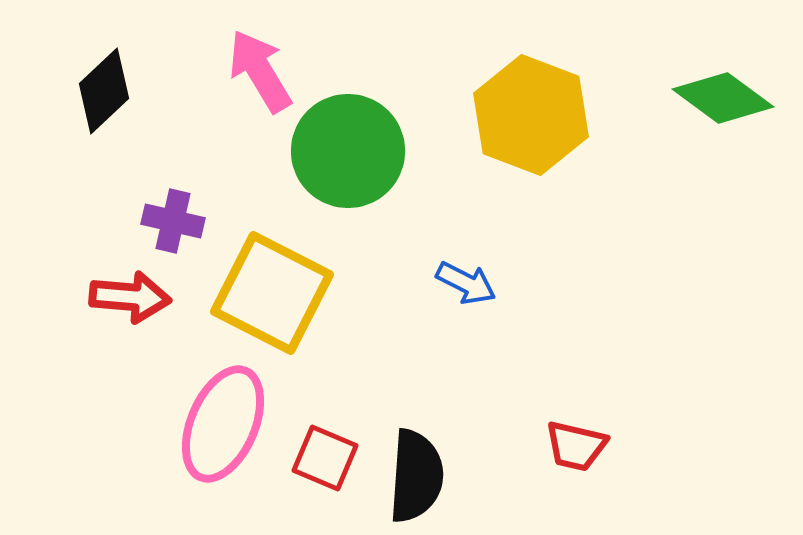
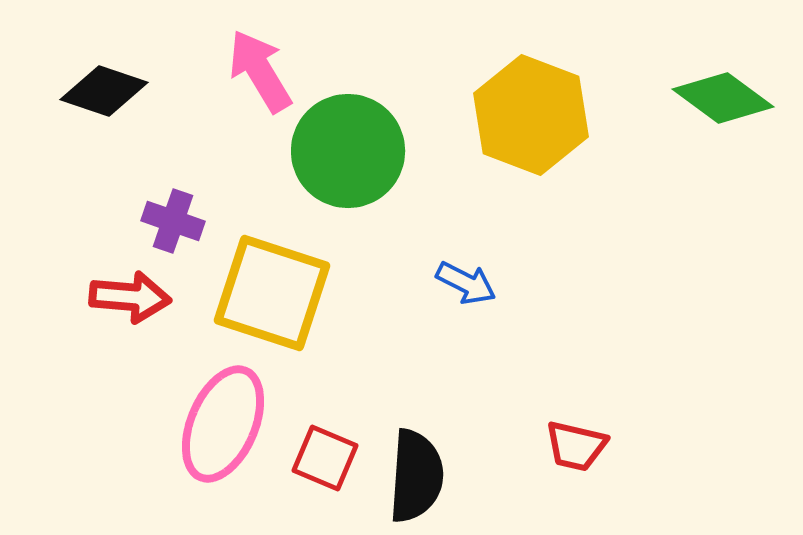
black diamond: rotated 62 degrees clockwise
purple cross: rotated 6 degrees clockwise
yellow square: rotated 9 degrees counterclockwise
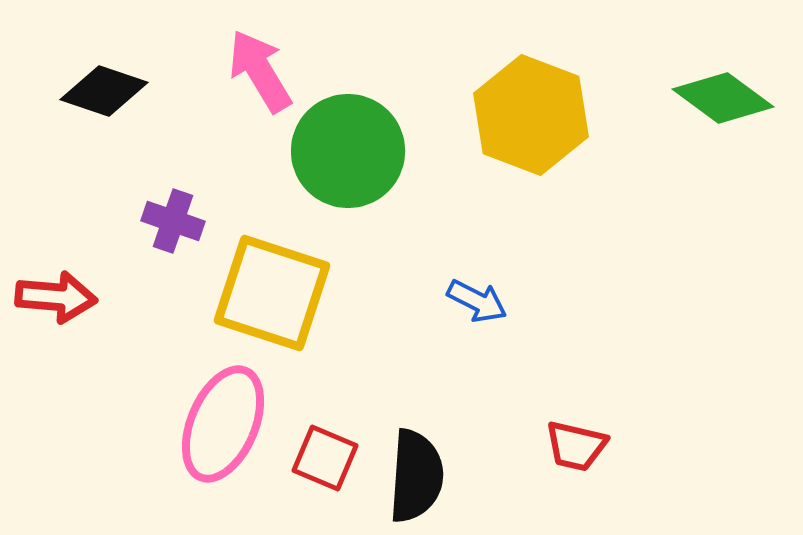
blue arrow: moved 11 px right, 18 px down
red arrow: moved 74 px left
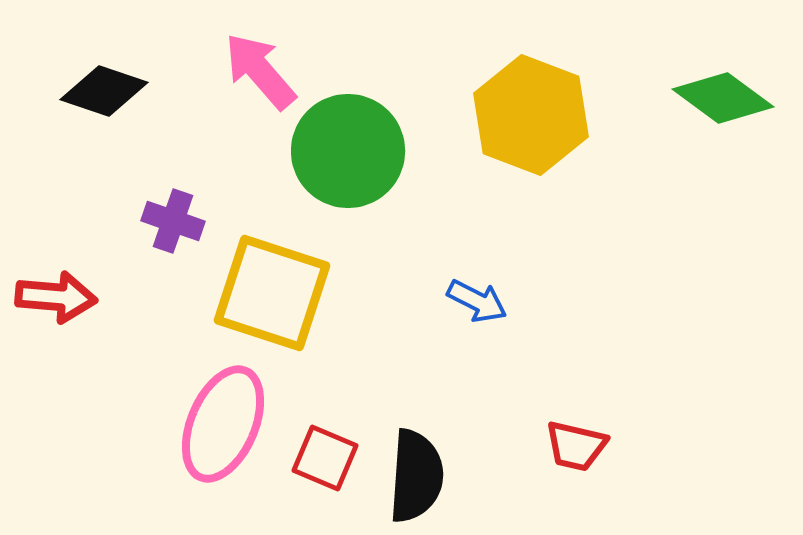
pink arrow: rotated 10 degrees counterclockwise
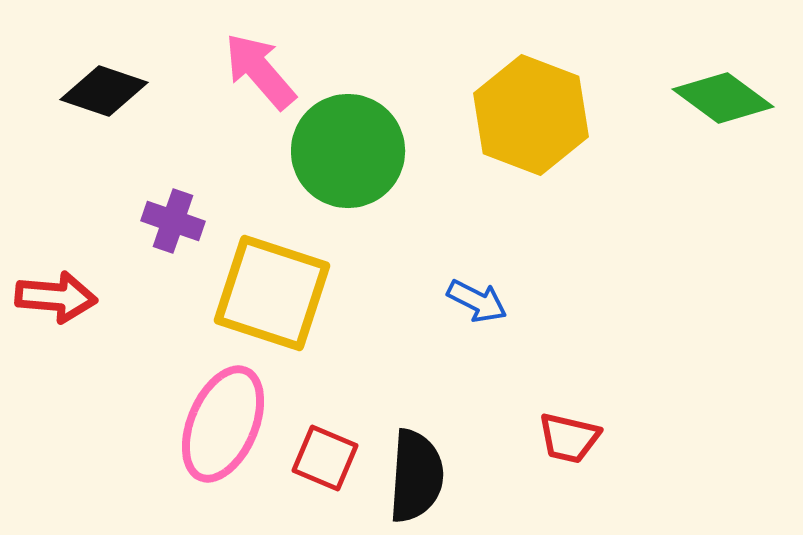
red trapezoid: moved 7 px left, 8 px up
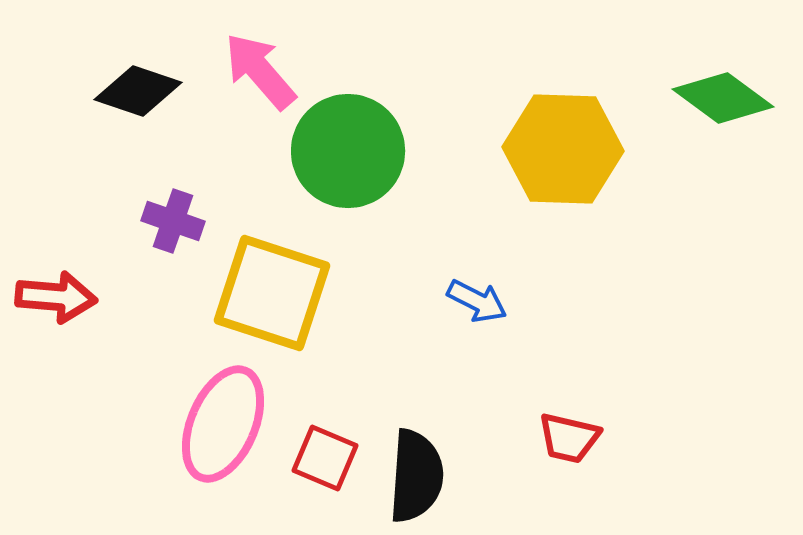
black diamond: moved 34 px right
yellow hexagon: moved 32 px right, 34 px down; rotated 19 degrees counterclockwise
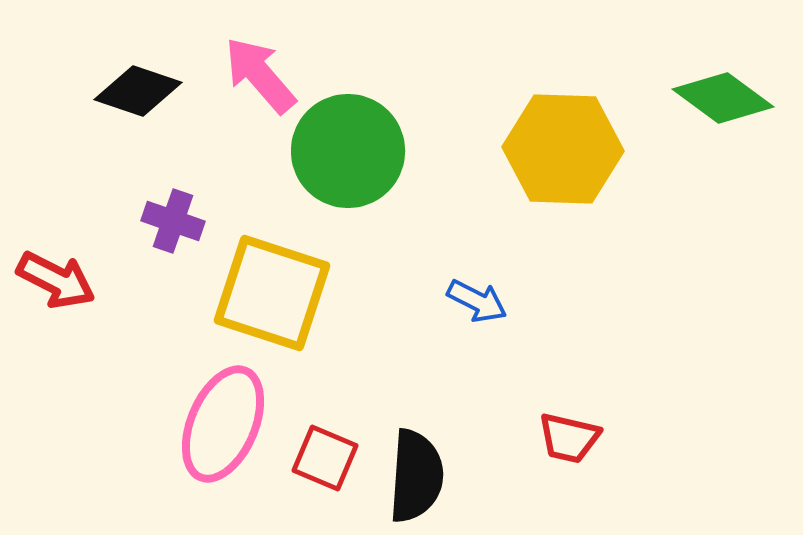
pink arrow: moved 4 px down
red arrow: moved 17 px up; rotated 22 degrees clockwise
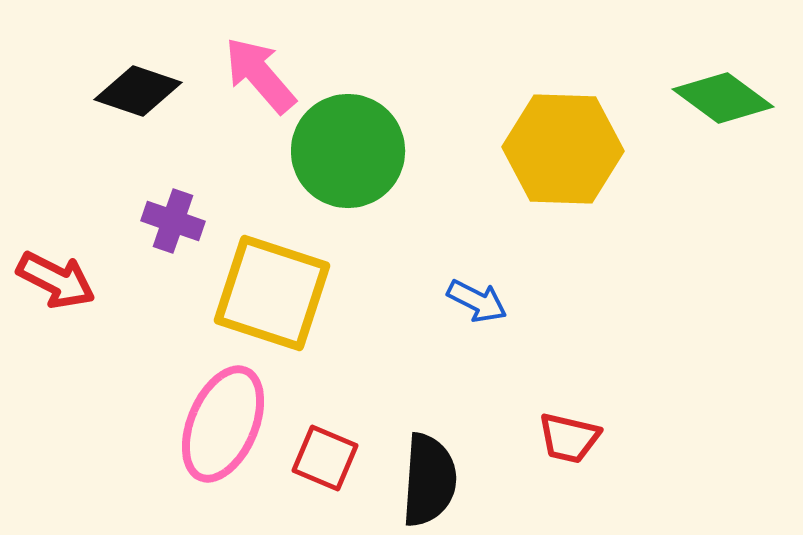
black semicircle: moved 13 px right, 4 px down
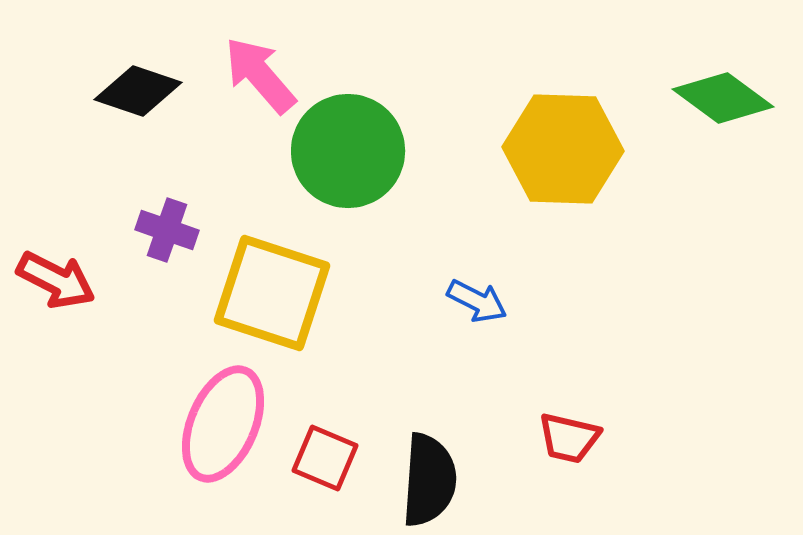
purple cross: moved 6 px left, 9 px down
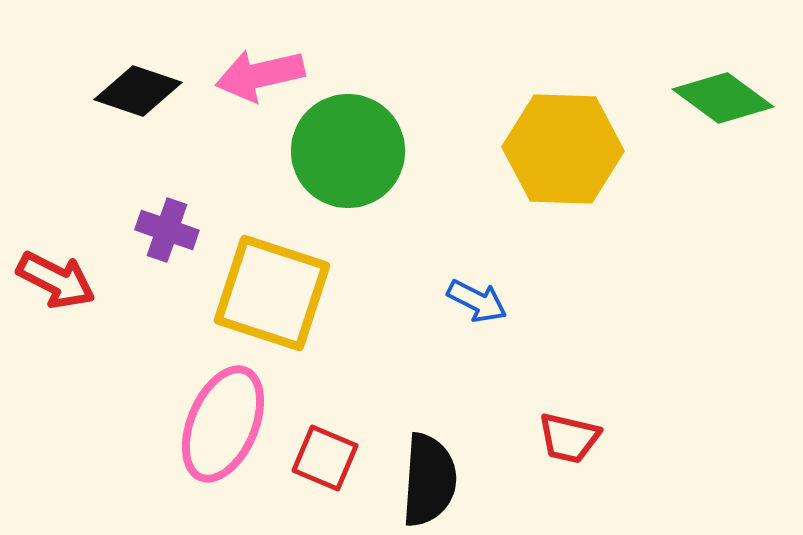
pink arrow: rotated 62 degrees counterclockwise
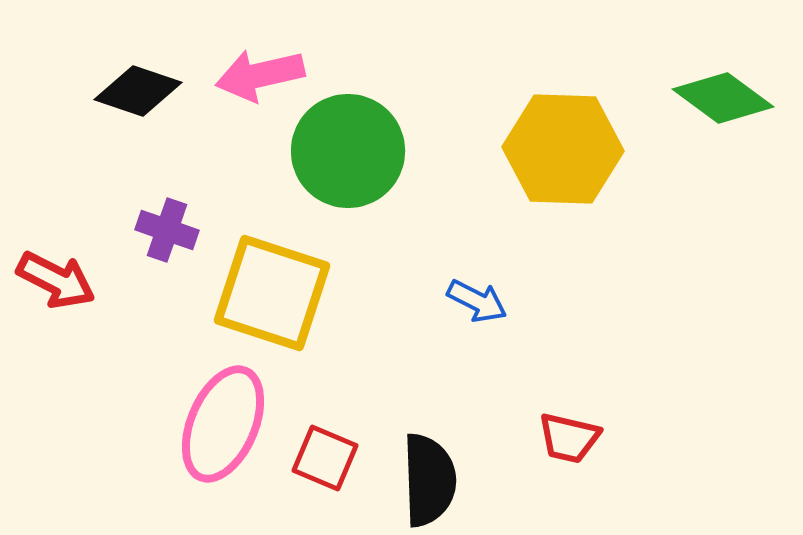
black semicircle: rotated 6 degrees counterclockwise
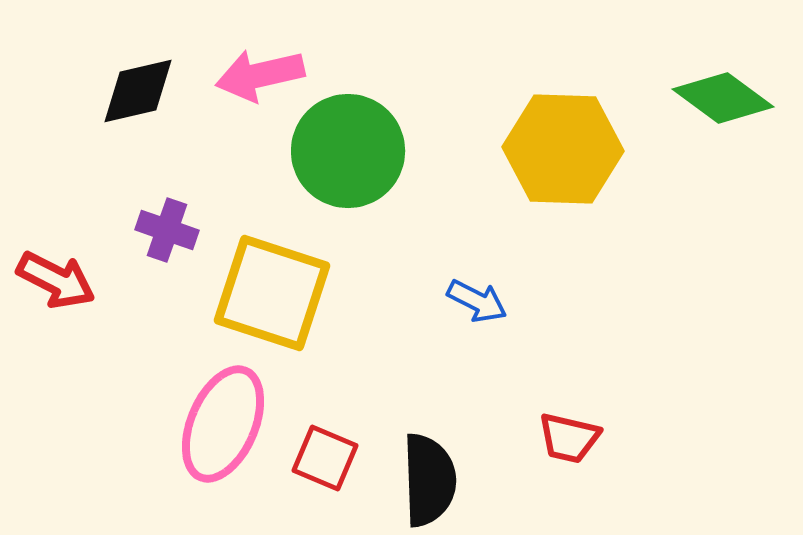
black diamond: rotated 32 degrees counterclockwise
